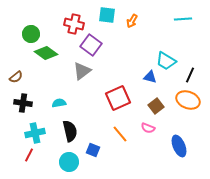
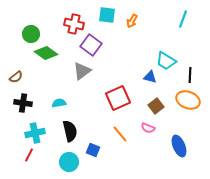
cyan line: rotated 66 degrees counterclockwise
black line: rotated 21 degrees counterclockwise
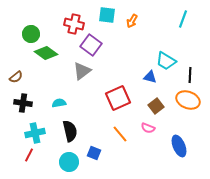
blue square: moved 1 px right, 3 px down
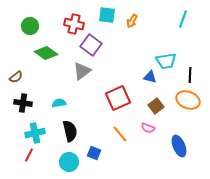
green circle: moved 1 px left, 8 px up
cyan trapezoid: rotated 40 degrees counterclockwise
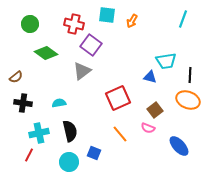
green circle: moved 2 px up
brown square: moved 1 px left, 4 px down
cyan cross: moved 4 px right
blue ellipse: rotated 20 degrees counterclockwise
